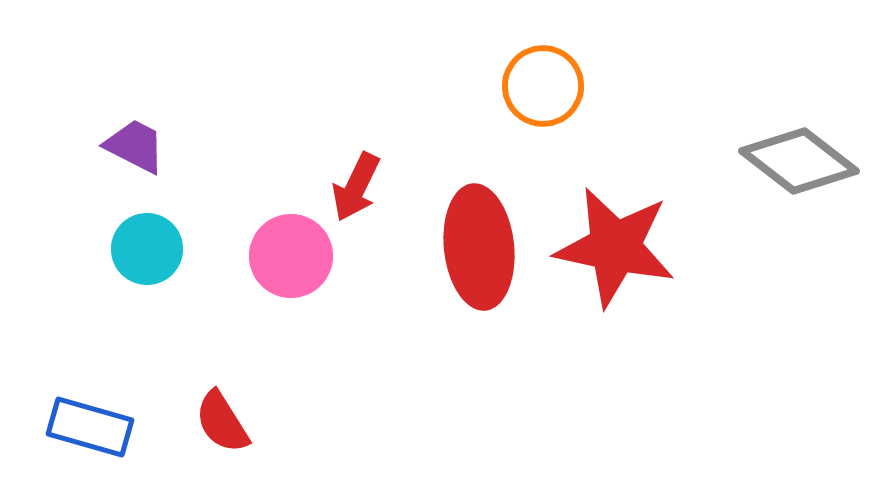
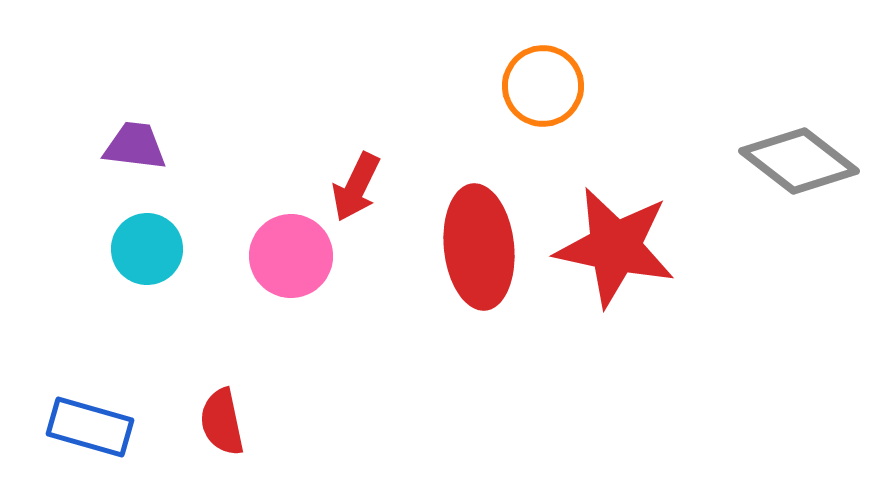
purple trapezoid: rotated 20 degrees counterclockwise
red semicircle: rotated 20 degrees clockwise
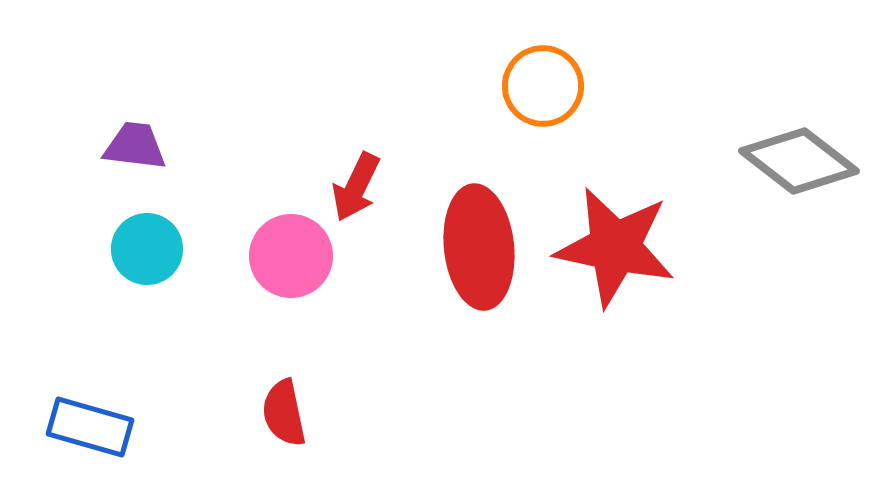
red semicircle: moved 62 px right, 9 px up
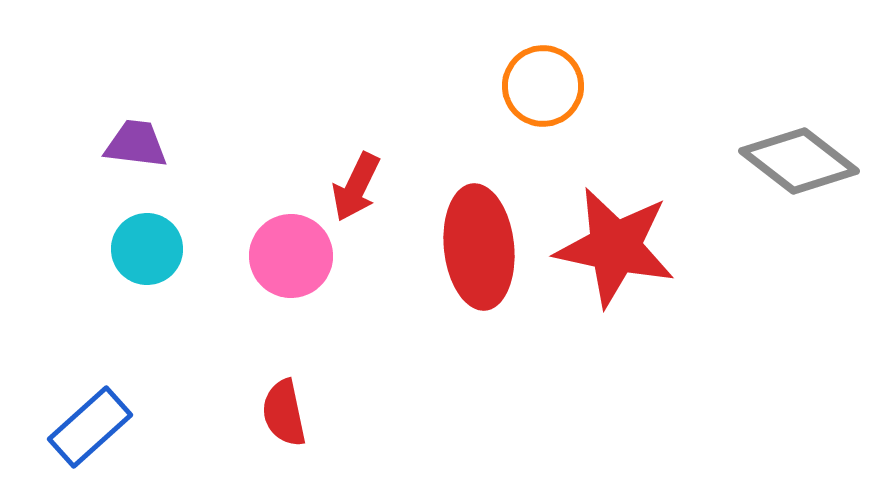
purple trapezoid: moved 1 px right, 2 px up
blue rectangle: rotated 58 degrees counterclockwise
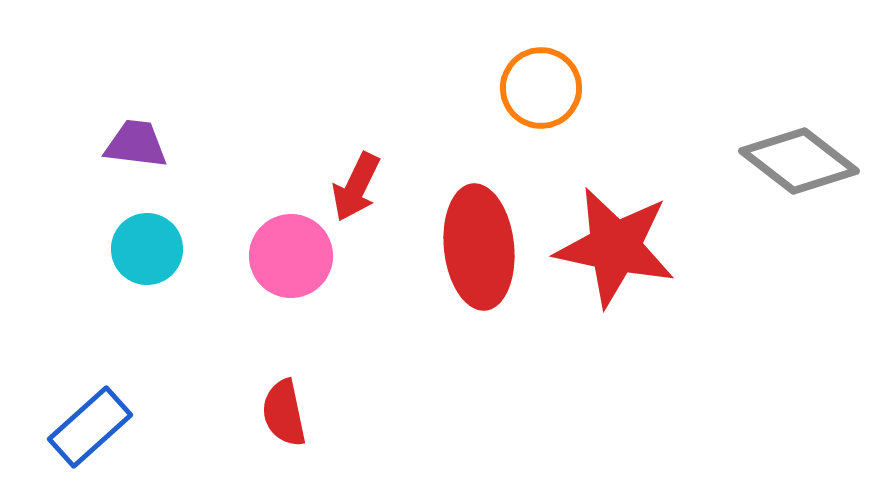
orange circle: moved 2 px left, 2 px down
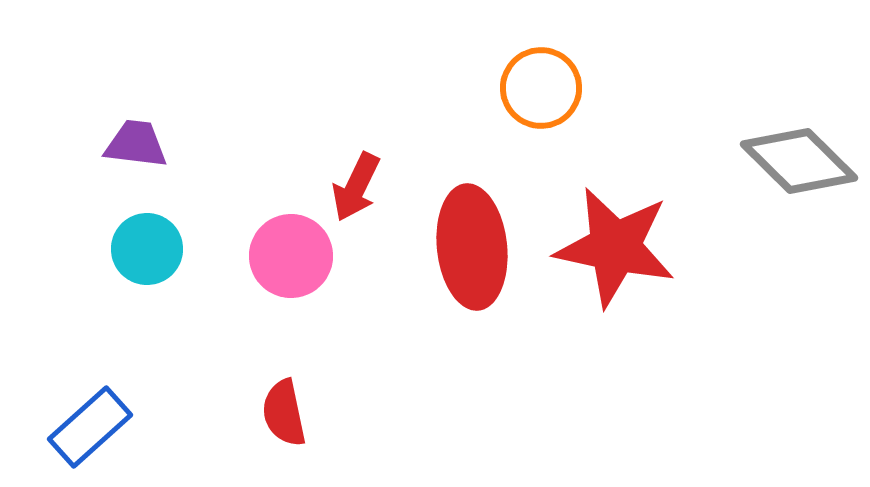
gray diamond: rotated 7 degrees clockwise
red ellipse: moved 7 px left
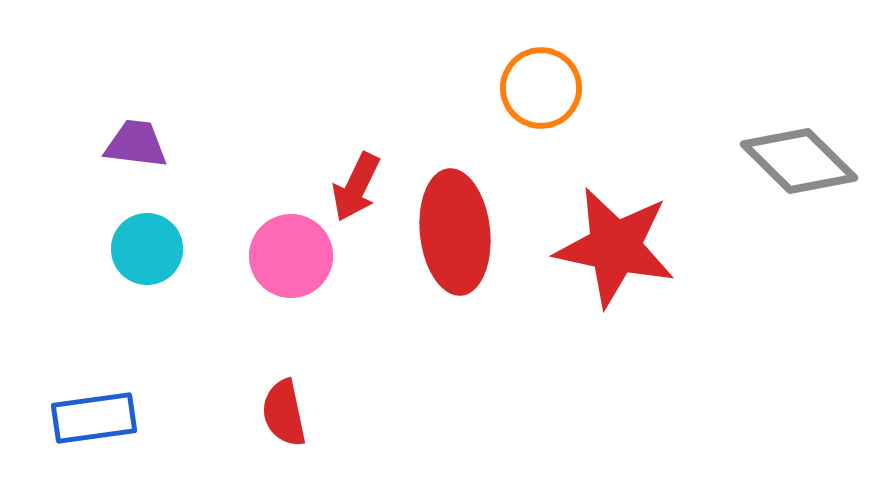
red ellipse: moved 17 px left, 15 px up
blue rectangle: moved 4 px right, 9 px up; rotated 34 degrees clockwise
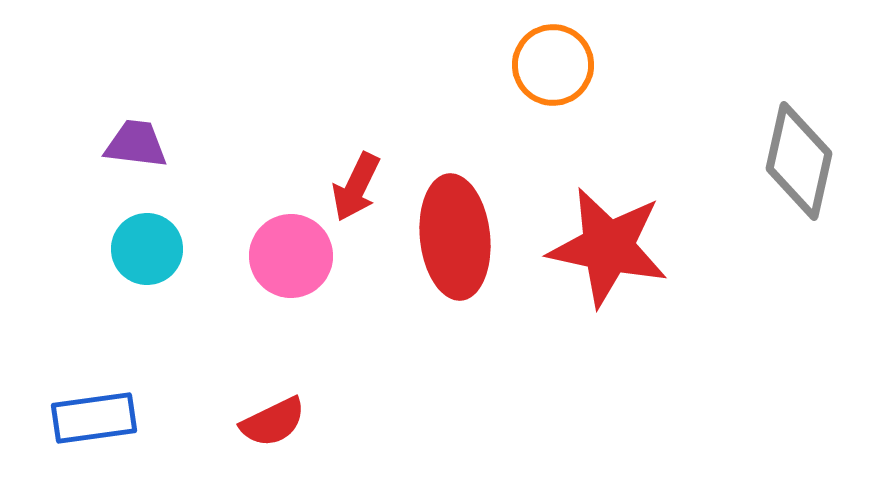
orange circle: moved 12 px right, 23 px up
gray diamond: rotated 58 degrees clockwise
red ellipse: moved 5 px down
red star: moved 7 px left
red semicircle: moved 11 px left, 9 px down; rotated 104 degrees counterclockwise
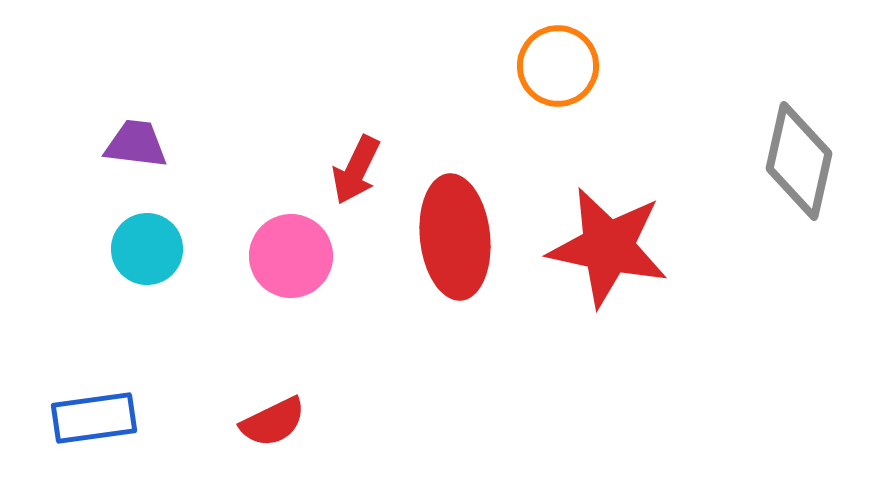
orange circle: moved 5 px right, 1 px down
red arrow: moved 17 px up
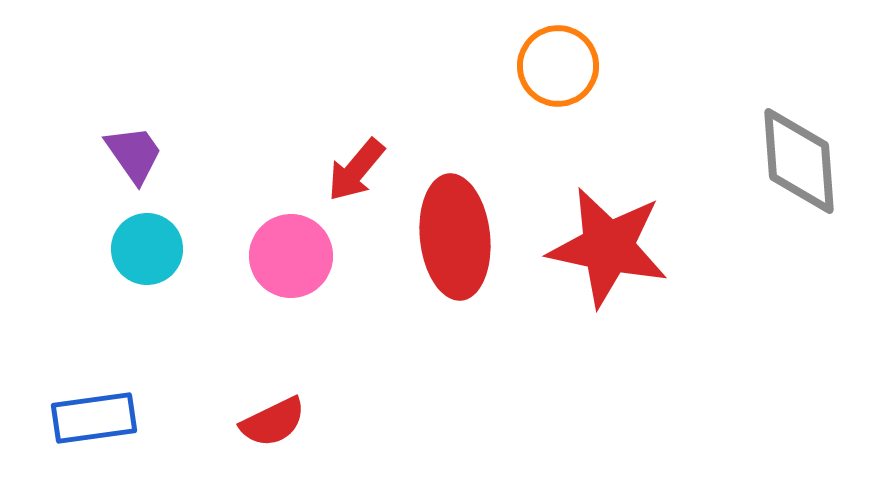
purple trapezoid: moved 2 px left, 10 px down; rotated 48 degrees clockwise
gray diamond: rotated 17 degrees counterclockwise
red arrow: rotated 14 degrees clockwise
